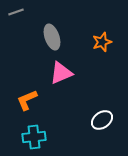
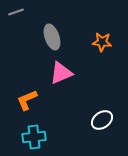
orange star: rotated 24 degrees clockwise
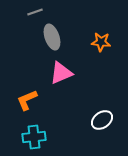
gray line: moved 19 px right
orange star: moved 1 px left
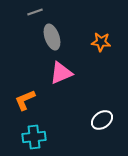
orange L-shape: moved 2 px left
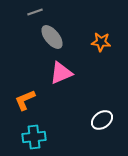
gray ellipse: rotated 20 degrees counterclockwise
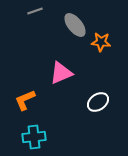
gray line: moved 1 px up
gray ellipse: moved 23 px right, 12 px up
white ellipse: moved 4 px left, 18 px up
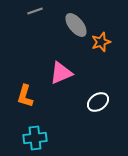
gray ellipse: moved 1 px right
orange star: rotated 24 degrees counterclockwise
orange L-shape: moved 4 px up; rotated 50 degrees counterclockwise
cyan cross: moved 1 px right, 1 px down
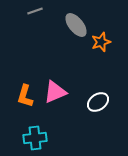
pink triangle: moved 6 px left, 19 px down
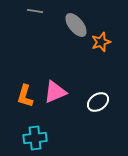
gray line: rotated 28 degrees clockwise
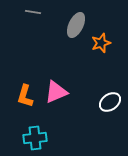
gray line: moved 2 px left, 1 px down
gray ellipse: rotated 65 degrees clockwise
orange star: moved 1 px down
pink triangle: moved 1 px right
white ellipse: moved 12 px right
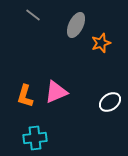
gray line: moved 3 px down; rotated 28 degrees clockwise
